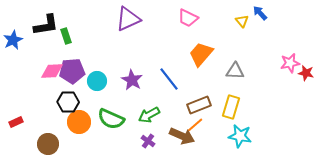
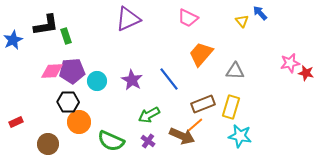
brown rectangle: moved 4 px right, 1 px up
green semicircle: moved 22 px down
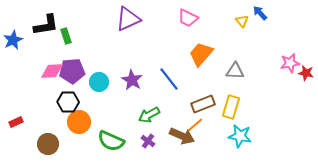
cyan circle: moved 2 px right, 1 px down
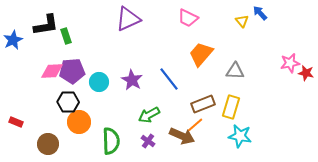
red rectangle: rotated 48 degrees clockwise
green semicircle: rotated 116 degrees counterclockwise
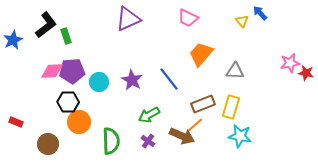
black L-shape: rotated 28 degrees counterclockwise
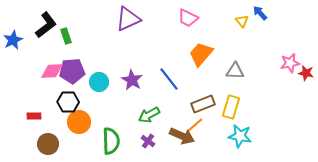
red rectangle: moved 18 px right, 6 px up; rotated 24 degrees counterclockwise
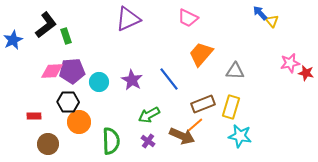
yellow triangle: moved 30 px right
